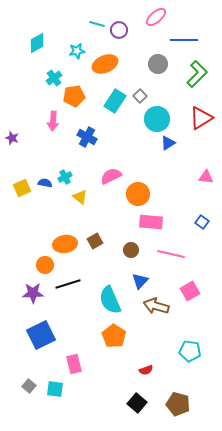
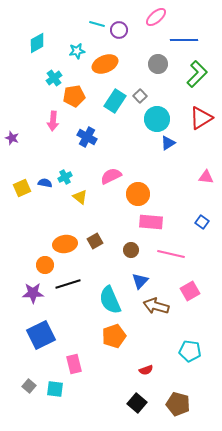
orange pentagon at (114, 336): rotated 20 degrees clockwise
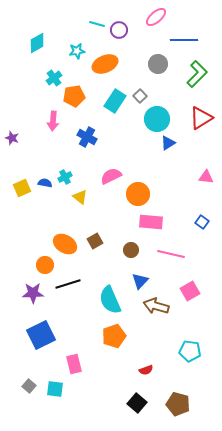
orange ellipse at (65, 244): rotated 40 degrees clockwise
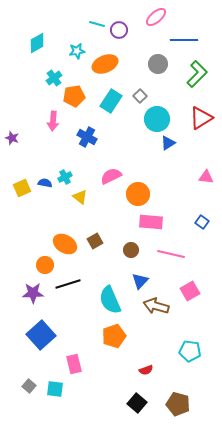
cyan rectangle at (115, 101): moved 4 px left
blue square at (41, 335): rotated 16 degrees counterclockwise
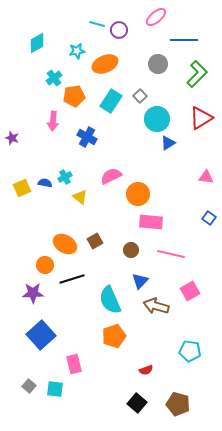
blue square at (202, 222): moved 7 px right, 4 px up
black line at (68, 284): moved 4 px right, 5 px up
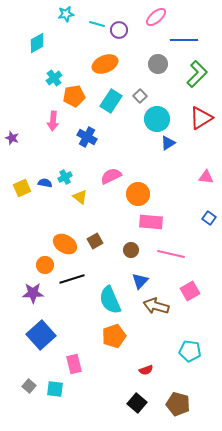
cyan star at (77, 51): moved 11 px left, 37 px up
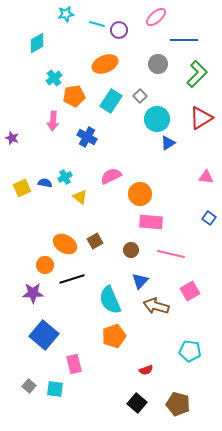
orange circle at (138, 194): moved 2 px right
blue square at (41, 335): moved 3 px right; rotated 8 degrees counterclockwise
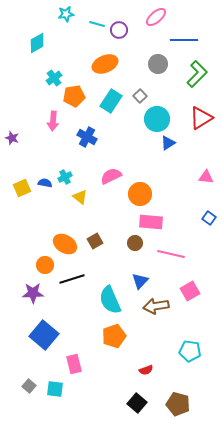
brown circle at (131, 250): moved 4 px right, 7 px up
brown arrow at (156, 306): rotated 25 degrees counterclockwise
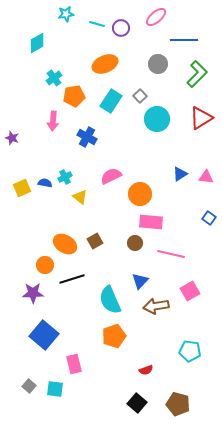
purple circle at (119, 30): moved 2 px right, 2 px up
blue triangle at (168, 143): moved 12 px right, 31 px down
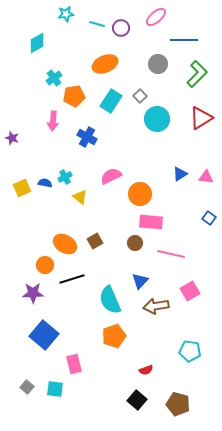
gray square at (29, 386): moved 2 px left, 1 px down
black square at (137, 403): moved 3 px up
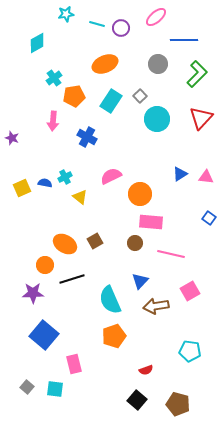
red triangle at (201, 118): rotated 15 degrees counterclockwise
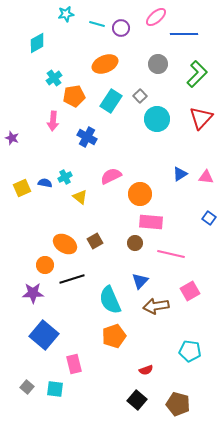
blue line at (184, 40): moved 6 px up
